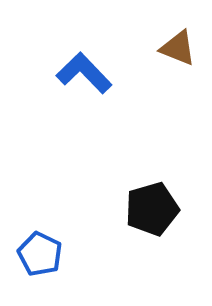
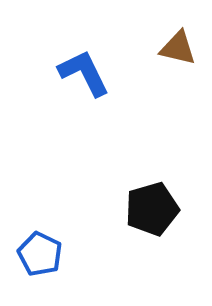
brown triangle: rotated 9 degrees counterclockwise
blue L-shape: rotated 18 degrees clockwise
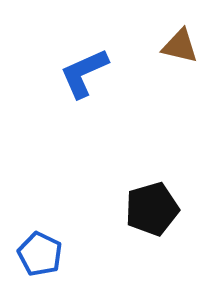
brown triangle: moved 2 px right, 2 px up
blue L-shape: rotated 88 degrees counterclockwise
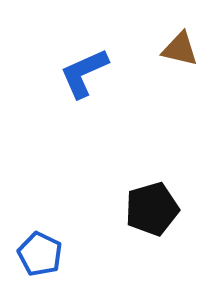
brown triangle: moved 3 px down
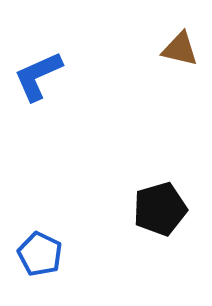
blue L-shape: moved 46 px left, 3 px down
black pentagon: moved 8 px right
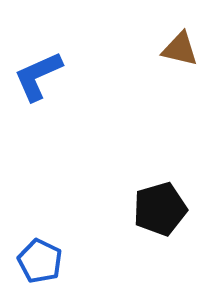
blue pentagon: moved 7 px down
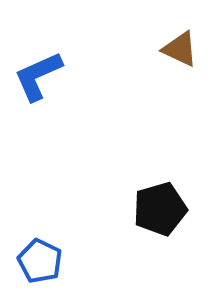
brown triangle: rotated 12 degrees clockwise
